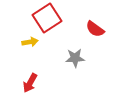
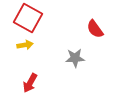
red square: moved 19 px left; rotated 28 degrees counterclockwise
red semicircle: rotated 18 degrees clockwise
yellow arrow: moved 5 px left, 3 px down
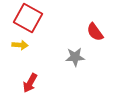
red semicircle: moved 3 px down
yellow arrow: moved 5 px left; rotated 14 degrees clockwise
gray star: moved 1 px up
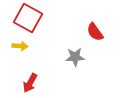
yellow arrow: moved 1 px down
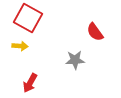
gray star: moved 3 px down
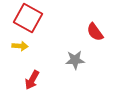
red arrow: moved 2 px right, 3 px up
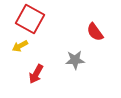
red square: moved 2 px right, 1 px down
yellow arrow: rotated 147 degrees clockwise
red arrow: moved 4 px right, 6 px up
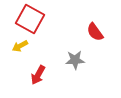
red arrow: moved 2 px right, 1 px down
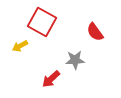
red square: moved 12 px right, 3 px down
red arrow: moved 13 px right, 4 px down; rotated 18 degrees clockwise
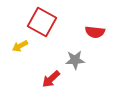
red semicircle: rotated 48 degrees counterclockwise
